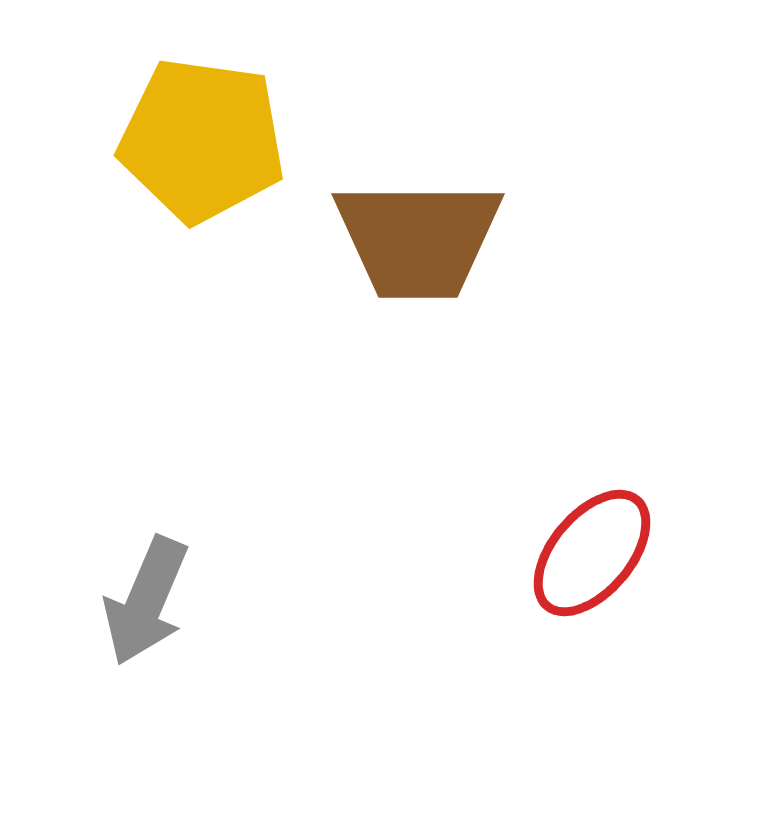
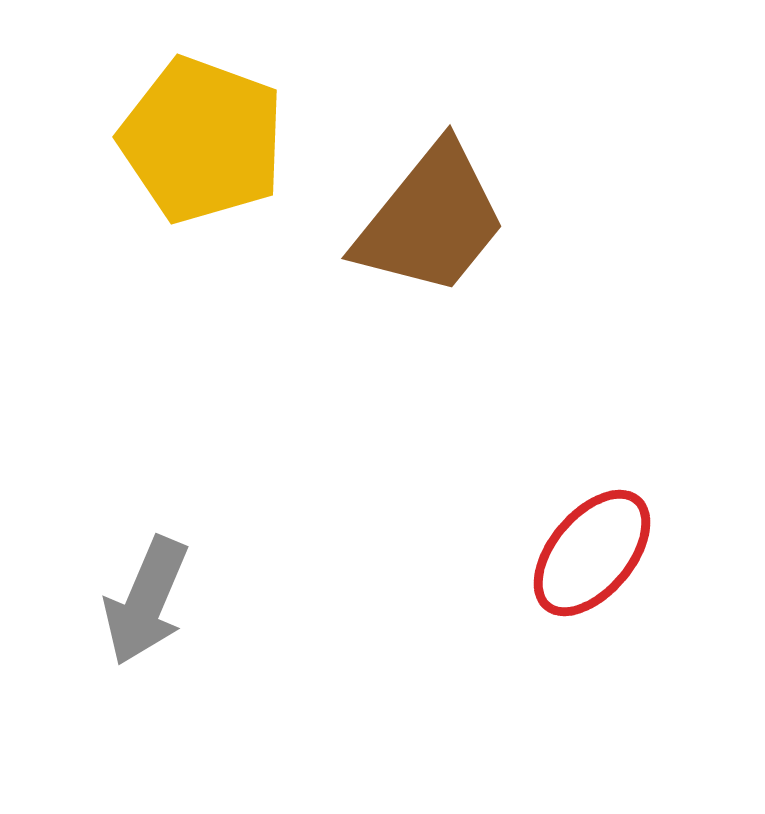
yellow pentagon: rotated 12 degrees clockwise
brown trapezoid: moved 13 px right, 19 px up; rotated 51 degrees counterclockwise
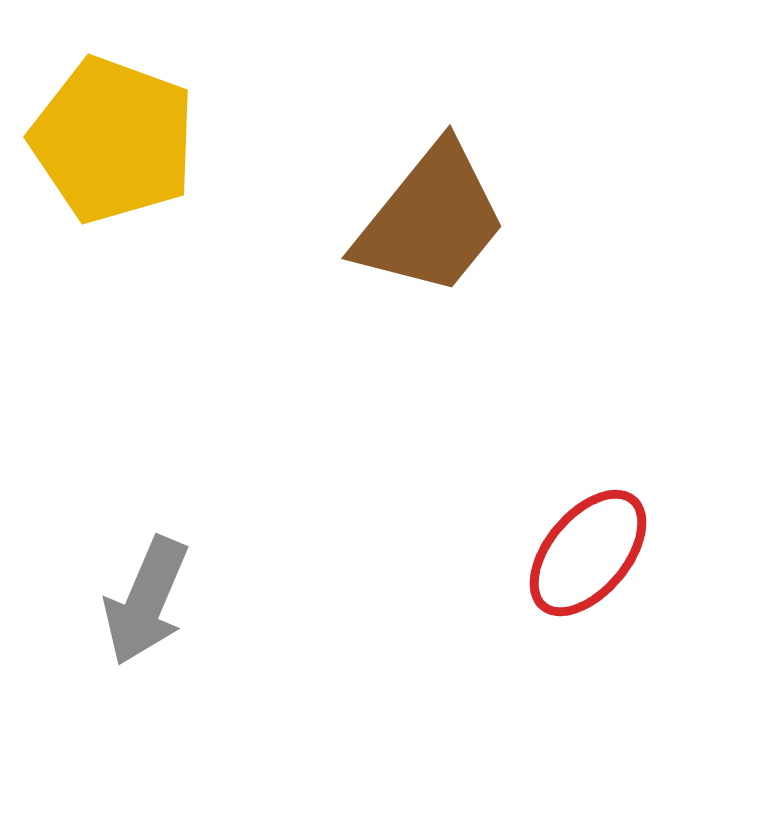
yellow pentagon: moved 89 px left
red ellipse: moved 4 px left
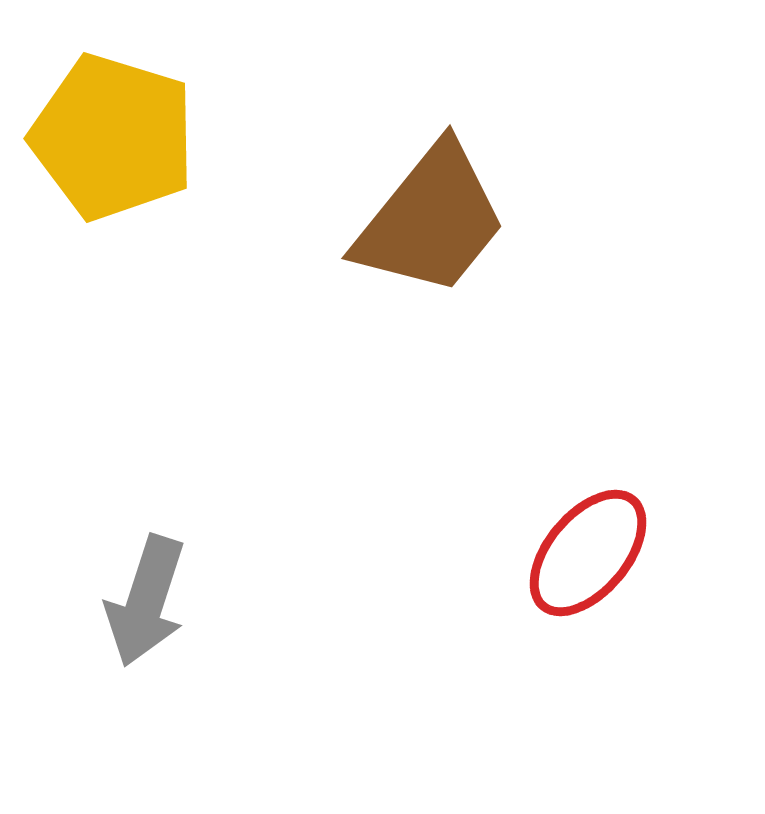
yellow pentagon: moved 3 px up; rotated 3 degrees counterclockwise
gray arrow: rotated 5 degrees counterclockwise
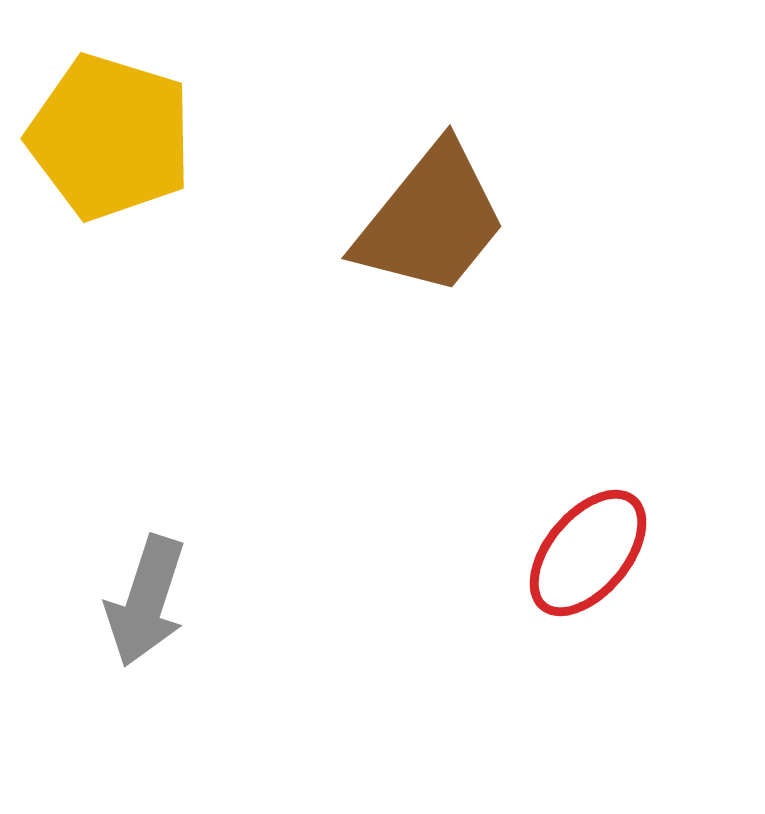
yellow pentagon: moved 3 px left
